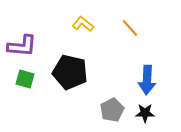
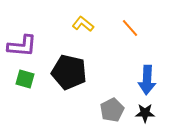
black pentagon: moved 1 px left
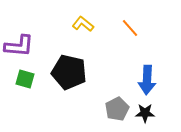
purple L-shape: moved 3 px left
gray pentagon: moved 5 px right, 1 px up
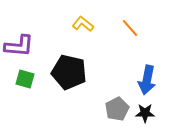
blue arrow: rotated 8 degrees clockwise
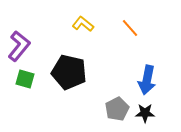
purple L-shape: rotated 56 degrees counterclockwise
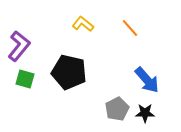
blue arrow: rotated 52 degrees counterclockwise
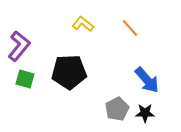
black pentagon: rotated 16 degrees counterclockwise
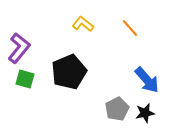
purple L-shape: moved 2 px down
black pentagon: rotated 20 degrees counterclockwise
black star: rotated 12 degrees counterclockwise
